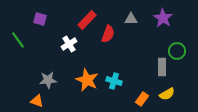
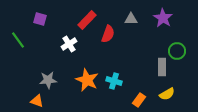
orange rectangle: moved 3 px left, 1 px down
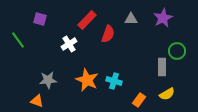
purple star: rotated 12 degrees clockwise
